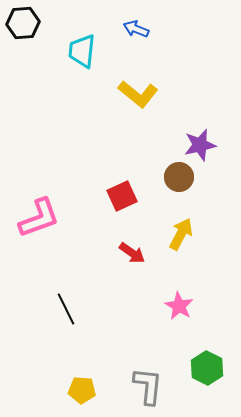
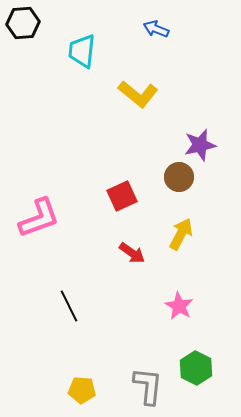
blue arrow: moved 20 px right
black line: moved 3 px right, 3 px up
green hexagon: moved 11 px left
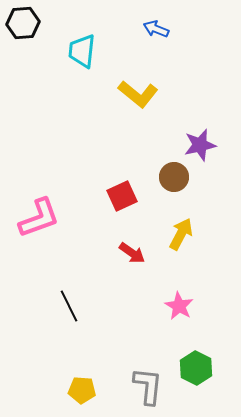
brown circle: moved 5 px left
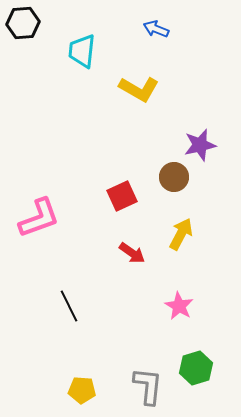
yellow L-shape: moved 1 px right, 5 px up; rotated 9 degrees counterclockwise
green hexagon: rotated 16 degrees clockwise
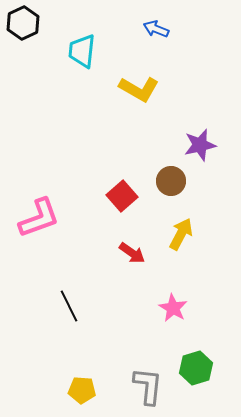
black hexagon: rotated 20 degrees counterclockwise
brown circle: moved 3 px left, 4 px down
red square: rotated 16 degrees counterclockwise
pink star: moved 6 px left, 2 px down
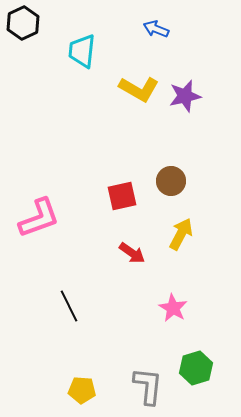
purple star: moved 15 px left, 49 px up
red square: rotated 28 degrees clockwise
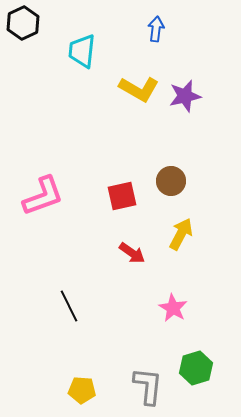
blue arrow: rotated 75 degrees clockwise
pink L-shape: moved 4 px right, 22 px up
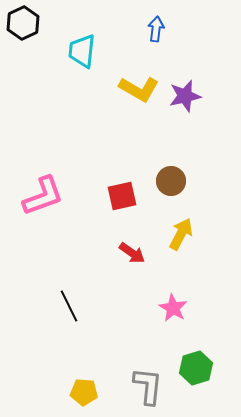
yellow pentagon: moved 2 px right, 2 px down
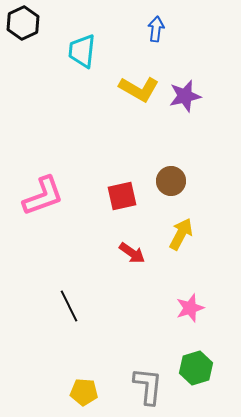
pink star: moved 17 px right; rotated 24 degrees clockwise
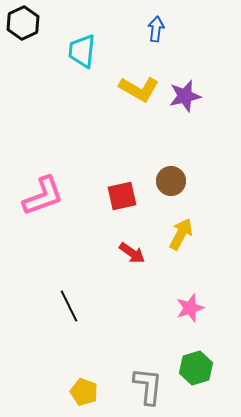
yellow pentagon: rotated 16 degrees clockwise
